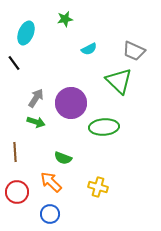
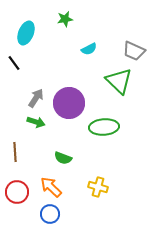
purple circle: moved 2 px left
orange arrow: moved 5 px down
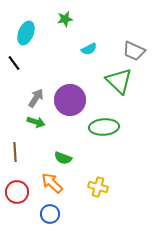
purple circle: moved 1 px right, 3 px up
orange arrow: moved 1 px right, 4 px up
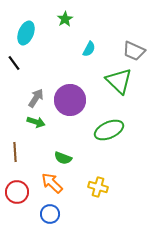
green star: rotated 21 degrees counterclockwise
cyan semicircle: rotated 35 degrees counterclockwise
green ellipse: moved 5 px right, 3 px down; rotated 20 degrees counterclockwise
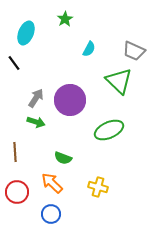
blue circle: moved 1 px right
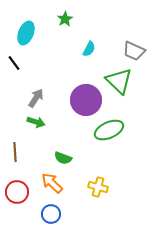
purple circle: moved 16 px right
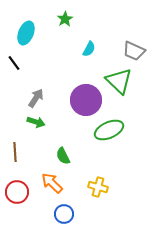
green semicircle: moved 2 px up; rotated 42 degrees clockwise
blue circle: moved 13 px right
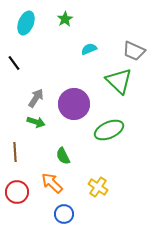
cyan ellipse: moved 10 px up
cyan semicircle: rotated 140 degrees counterclockwise
purple circle: moved 12 px left, 4 px down
yellow cross: rotated 18 degrees clockwise
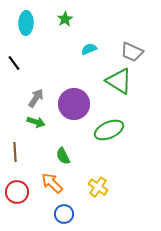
cyan ellipse: rotated 20 degrees counterclockwise
gray trapezoid: moved 2 px left, 1 px down
green triangle: rotated 12 degrees counterclockwise
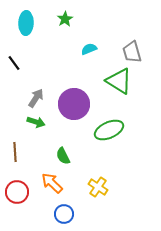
gray trapezoid: rotated 50 degrees clockwise
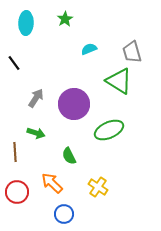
green arrow: moved 11 px down
green semicircle: moved 6 px right
